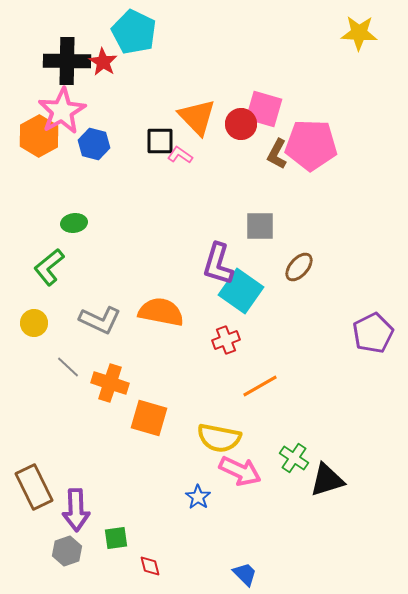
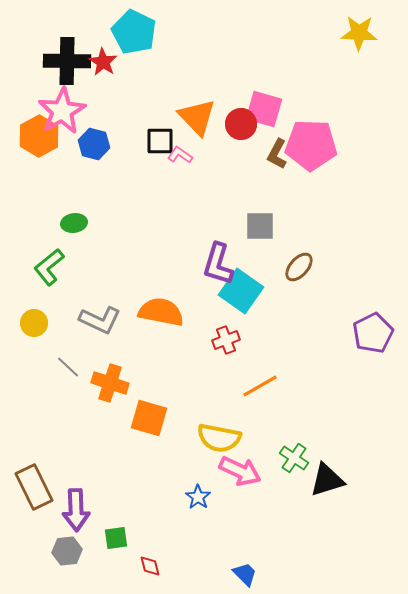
gray hexagon: rotated 12 degrees clockwise
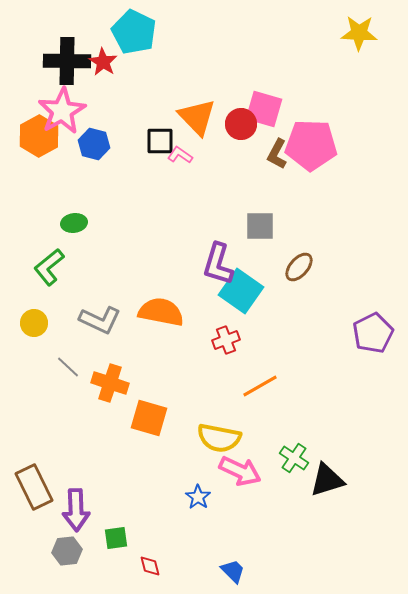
blue trapezoid: moved 12 px left, 3 px up
